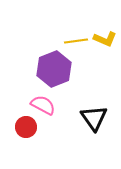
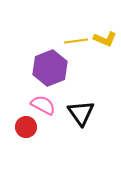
purple hexagon: moved 4 px left, 1 px up
black triangle: moved 13 px left, 5 px up
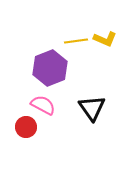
black triangle: moved 11 px right, 5 px up
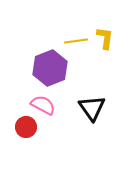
yellow L-shape: moved 1 px up; rotated 105 degrees counterclockwise
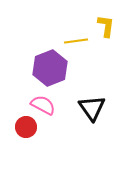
yellow L-shape: moved 1 px right, 12 px up
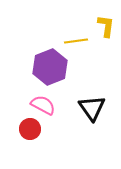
purple hexagon: moved 1 px up
red circle: moved 4 px right, 2 px down
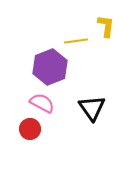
pink semicircle: moved 1 px left, 2 px up
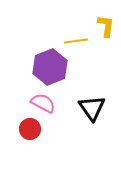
pink semicircle: moved 1 px right
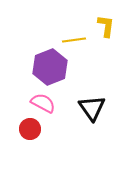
yellow line: moved 2 px left, 1 px up
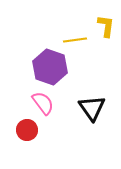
yellow line: moved 1 px right
purple hexagon: rotated 20 degrees counterclockwise
pink semicircle: rotated 25 degrees clockwise
red circle: moved 3 px left, 1 px down
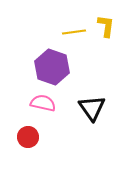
yellow line: moved 1 px left, 8 px up
purple hexagon: moved 2 px right
pink semicircle: rotated 40 degrees counterclockwise
red circle: moved 1 px right, 7 px down
